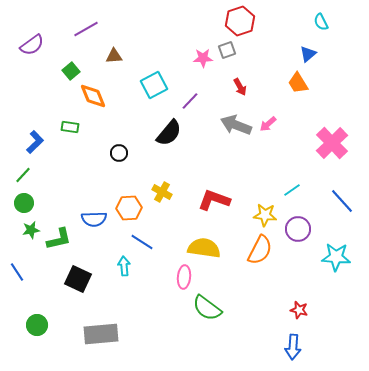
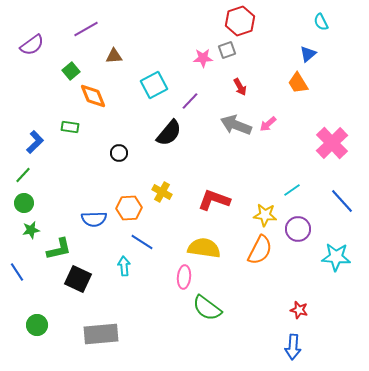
green L-shape at (59, 239): moved 10 px down
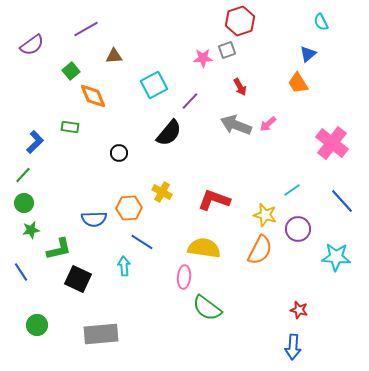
pink cross at (332, 143): rotated 8 degrees counterclockwise
yellow star at (265, 215): rotated 10 degrees clockwise
blue line at (17, 272): moved 4 px right
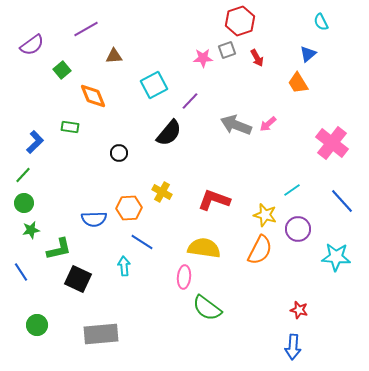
green square at (71, 71): moved 9 px left, 1 px up
red arrow at (240, 87): moved 17 px right, 29 px up
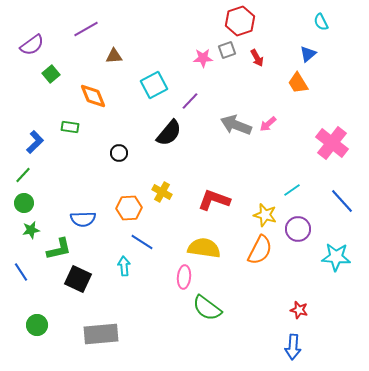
green square at (62, 70): moved 11 px left, 4 px down
blue semicircle at (94, 219): moved 11 px left
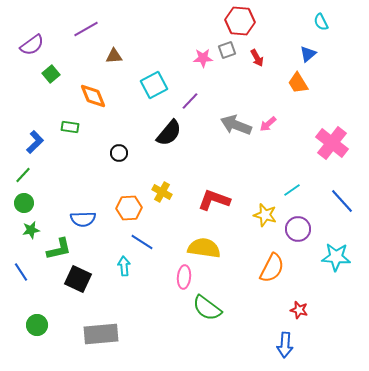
red hexagon at (240, 21): rotated 24 degrees clockwise
orange semicircle at (260, 250): moved 12 px right, 18 px down
blue arrow at (293, 347): moved 8 px left, 2 px up
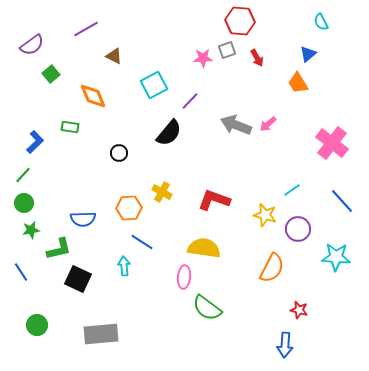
brown triangle at (114, 56): rotated 30 degrees clockwise
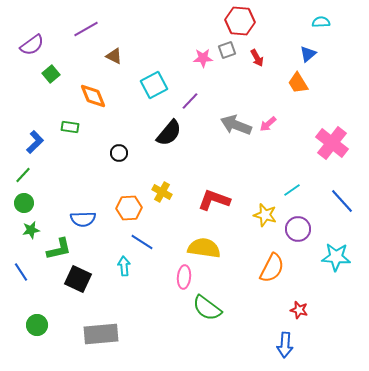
cyan semicircle at (321, 22): rotated 114 degrees clockwise
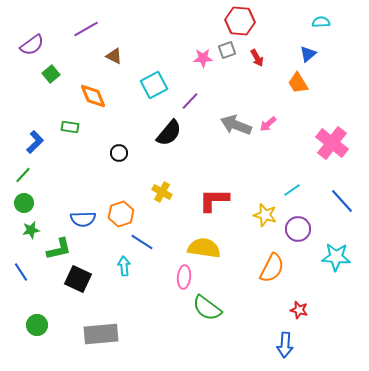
red L-shape at (214, 200): rotated 20 degrees counterclockwise
orange hexagon at (129, 208): moved 8 px left, 6 px down; rotated 15 degrees counterclockwise
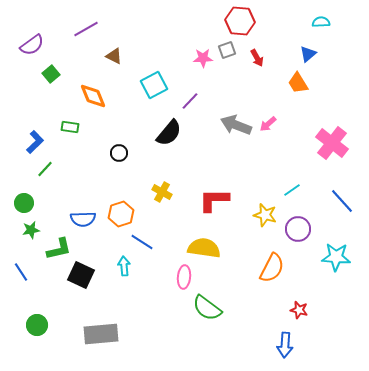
green line at (23, 175): moved 22 px right, 6 px up
black square at (78, 279): moved 3 px right, 4 px up
